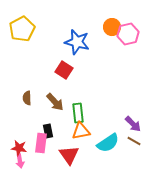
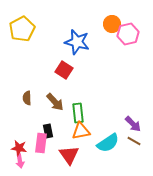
orange circle: moved 3 px up
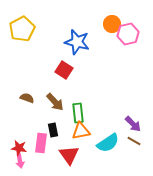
brown semicircle: rotated 112 degrees clockwise
black rectangle: moved 5 px right, 1 px up
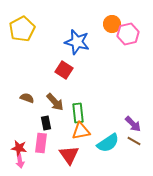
black rectangle: moved 7 px left, 7 px up
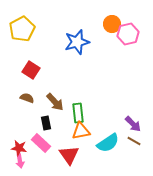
blue star: rotated 30 degrees counterclockwise
red square: moved 33 px left
pink rectangle: rotated 54 degrees counterclockwise
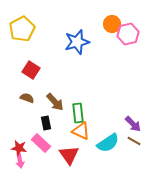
orange triangle: rotated 36 degrees clockwise
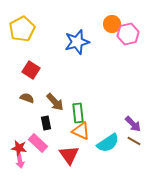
pink rectangle: moved 3 px left
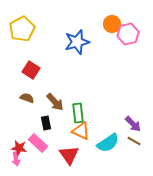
pink arrow: moved 4 px left, 2 px up
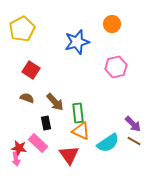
pink hexagon: moved 12 px left, 33 px down
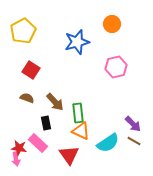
yellow pentagon: moved 1 px right, 2 px down
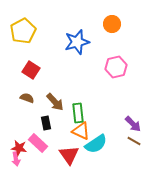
cyan semicircle: moved 12 px left, 1 px down
